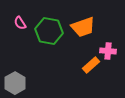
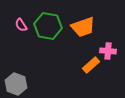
pink semicircle: moved 1 px right, 2 px down
green hexagon: moved 1 px left, 5 px up
gray hexagon: moved 1 px right, 1 px down; rotated 10 degrees counterclockwise
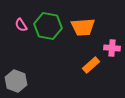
orange trapezoid: rotated 15 degrees clockwise
pink cross: moved 4 px right, 3 px up
gray hexagon: moved 3 px up
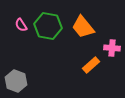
orange trapezoid: rotated 55 degrees clockwise
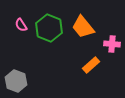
green hexagon: moved 1 px right, 2 px down; rotated 12 degrees clockwise
pink cross: moved 4 px up
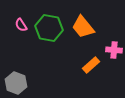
green hexagon: rotated 12 degrees counterclockwise
pink cross: moved 2 px right, 6 px down
gray hexagon: moved 2 px down
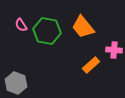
green hexagon: moved 2 px left, 3 px down
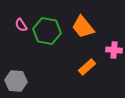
orange rectangle: moved 4 px left, 2 px down
gray hexagon: moved 2 px up; rotated 15 degrees counterclockwise
